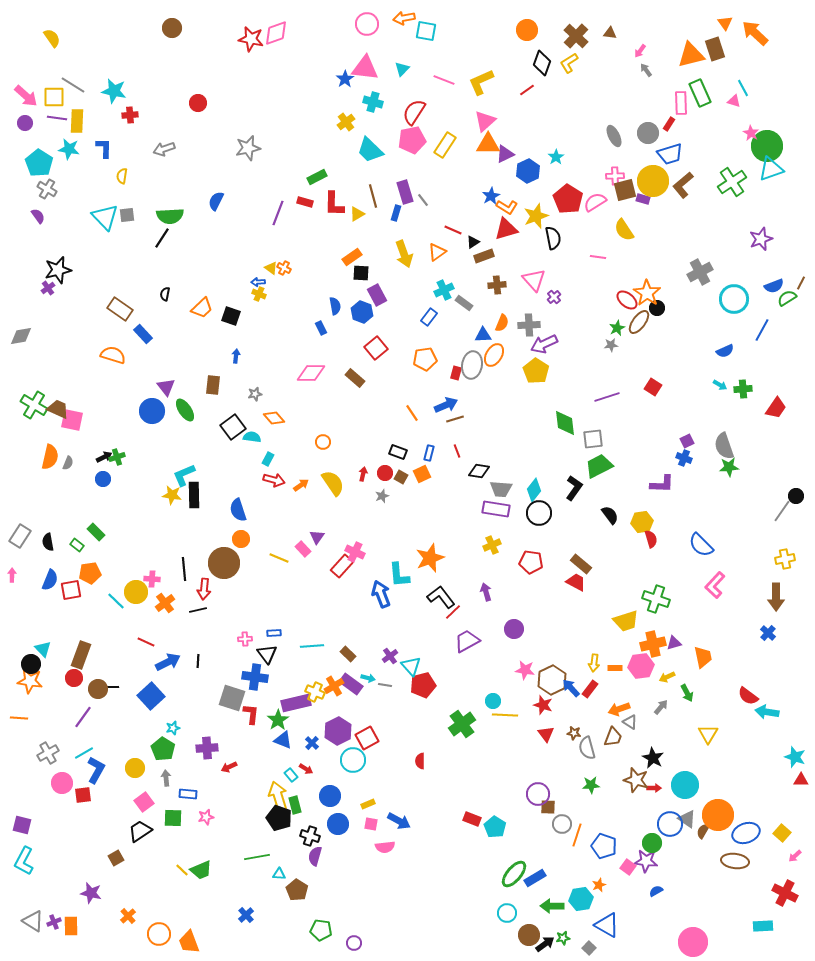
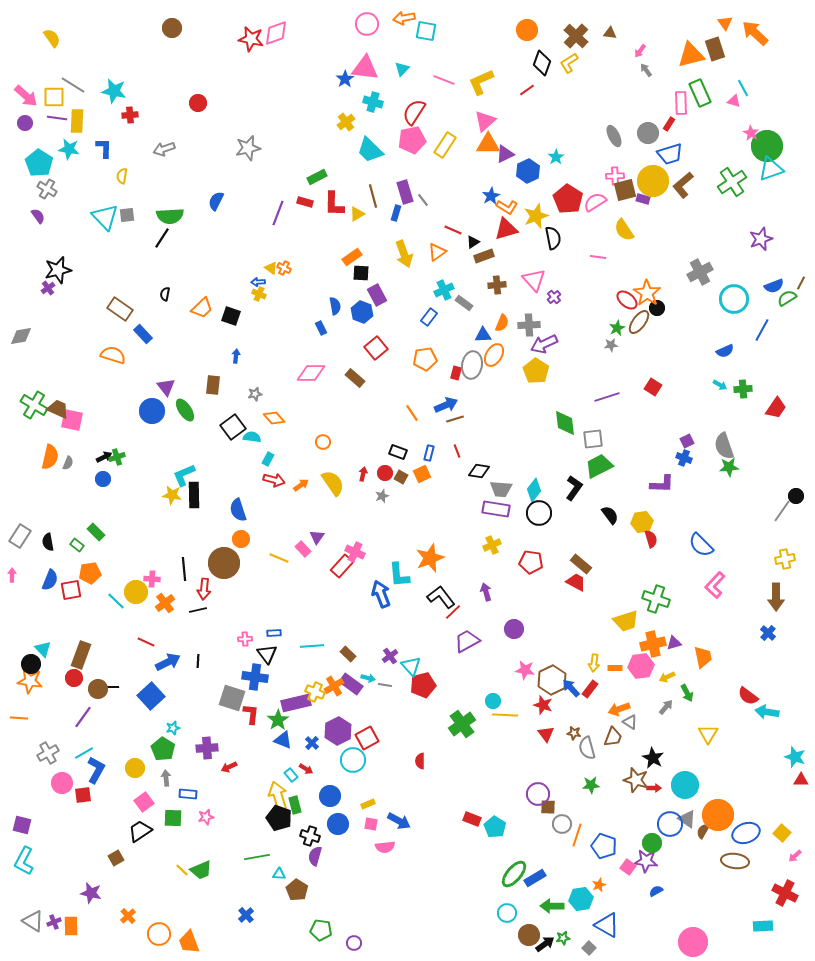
gray arrow at (661, 707): moved 5 px right
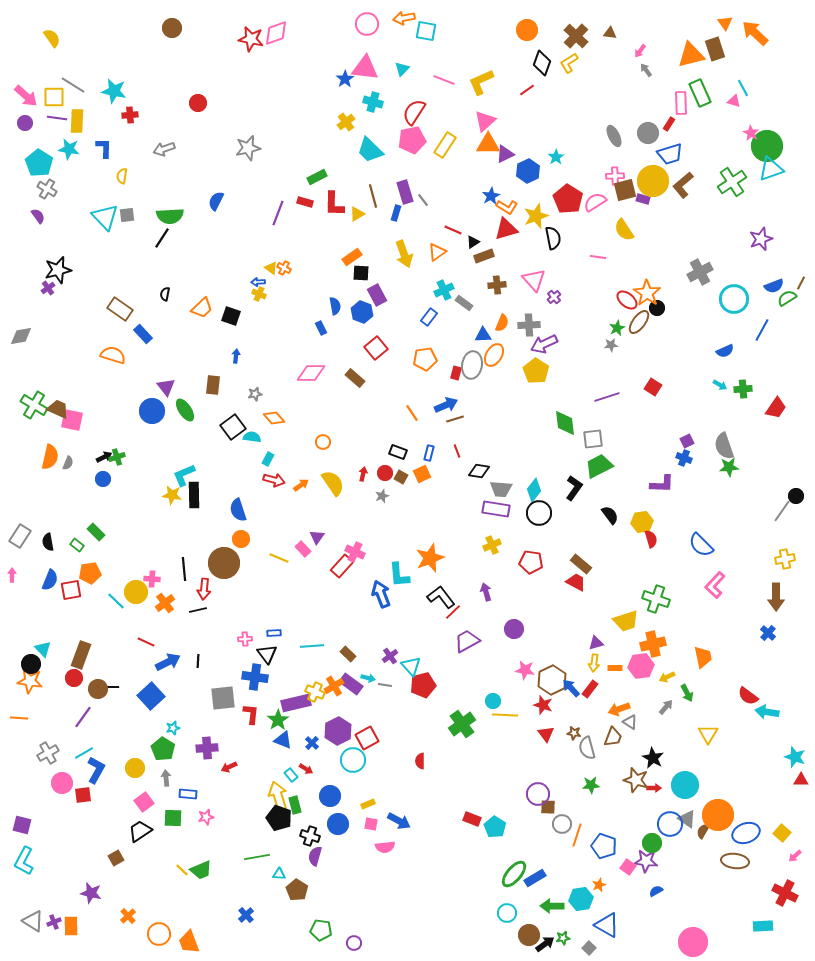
purple triangle at (674, 643): moved 78 px left
gray square at (232, 698): moved 9 px left; rotated 24 degrees counterclockwise
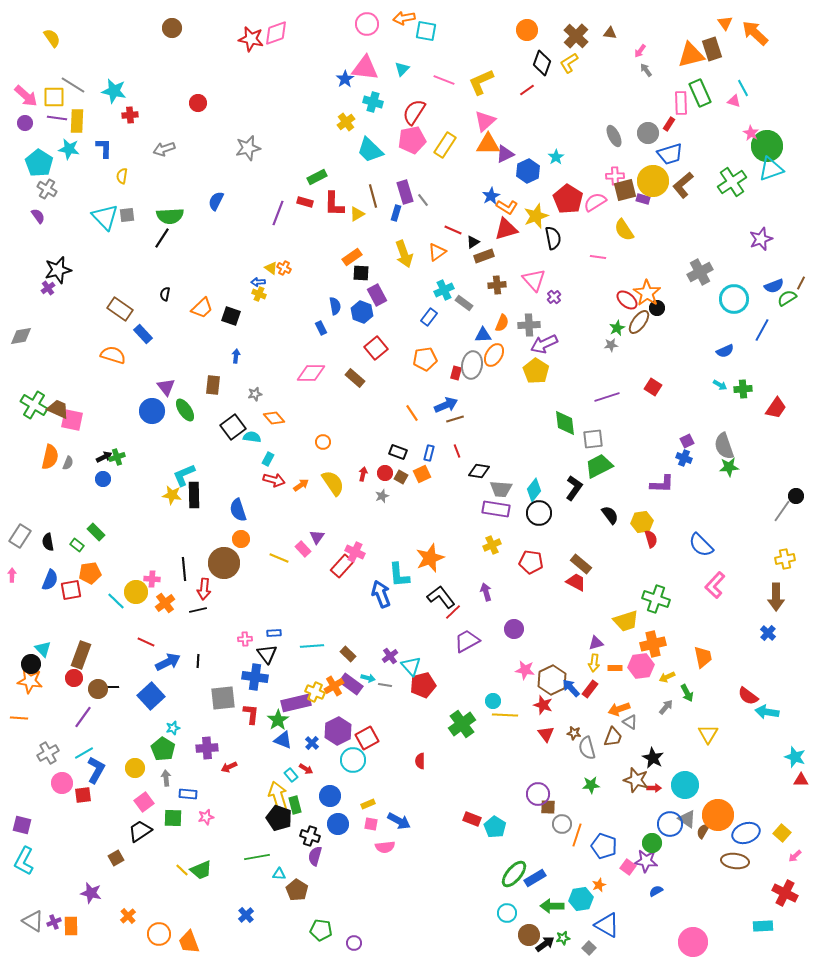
brown rectangle at (715, 49): moved 3 px left
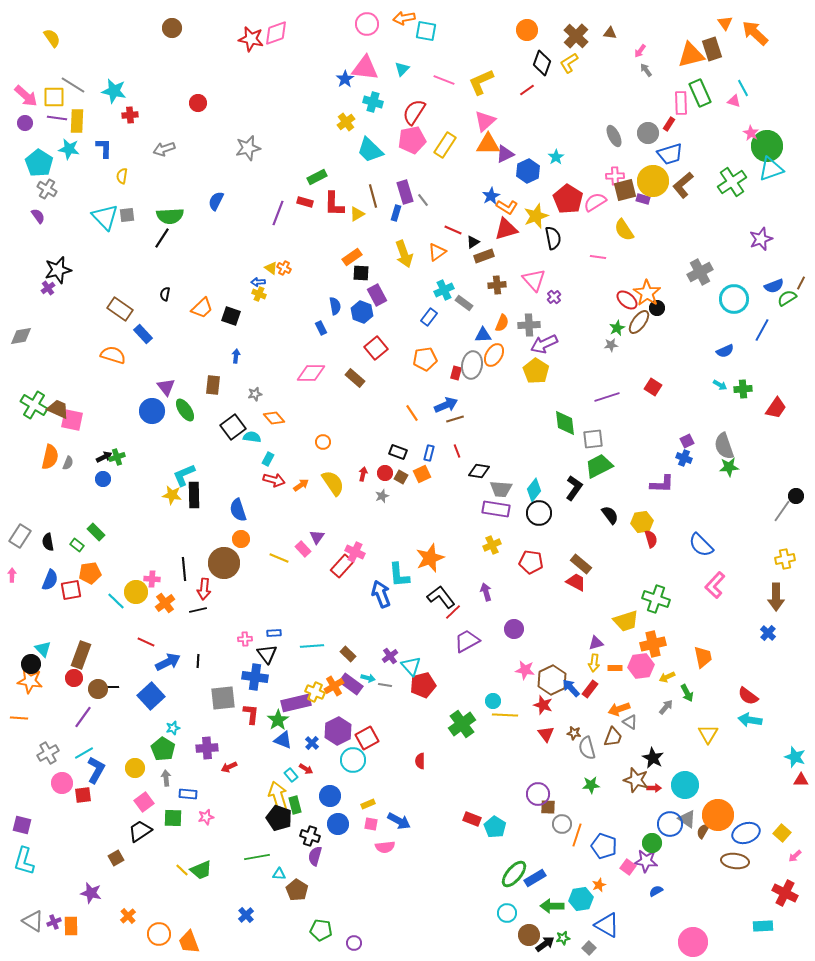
cyan arrow at (767, 712): moved 17 px left, 8 px down
cyan L-shape at (24, 861): rotated 12 degrees counterclockwise
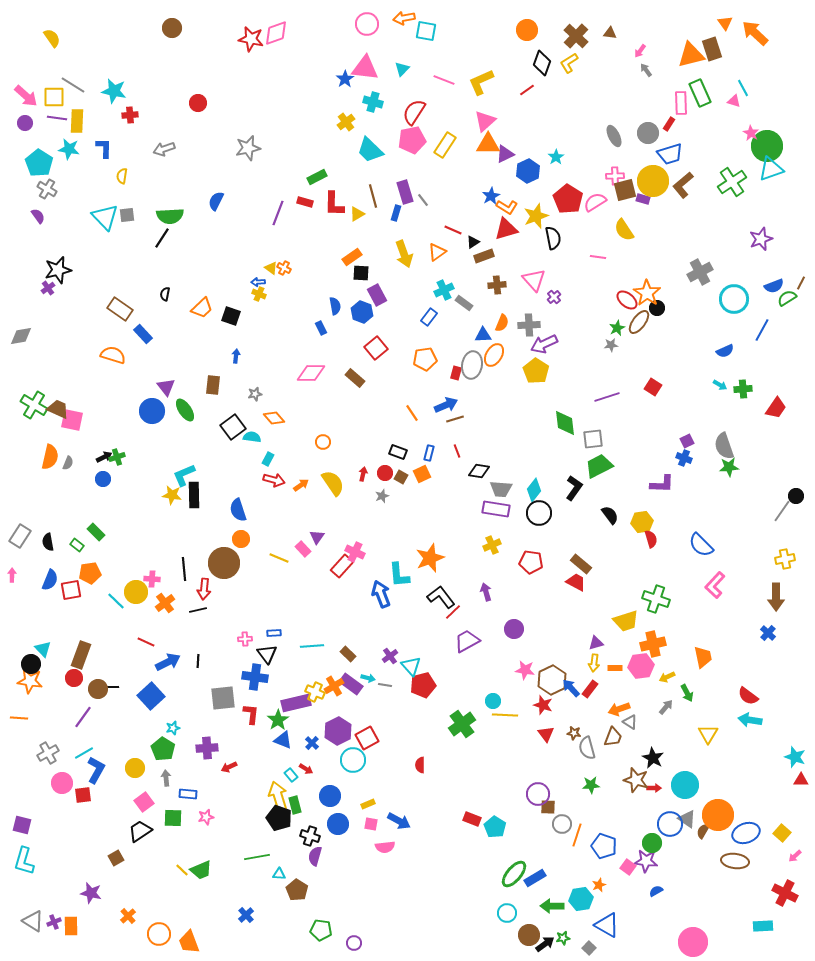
red semicircle at (420, 761): moved 4 px down
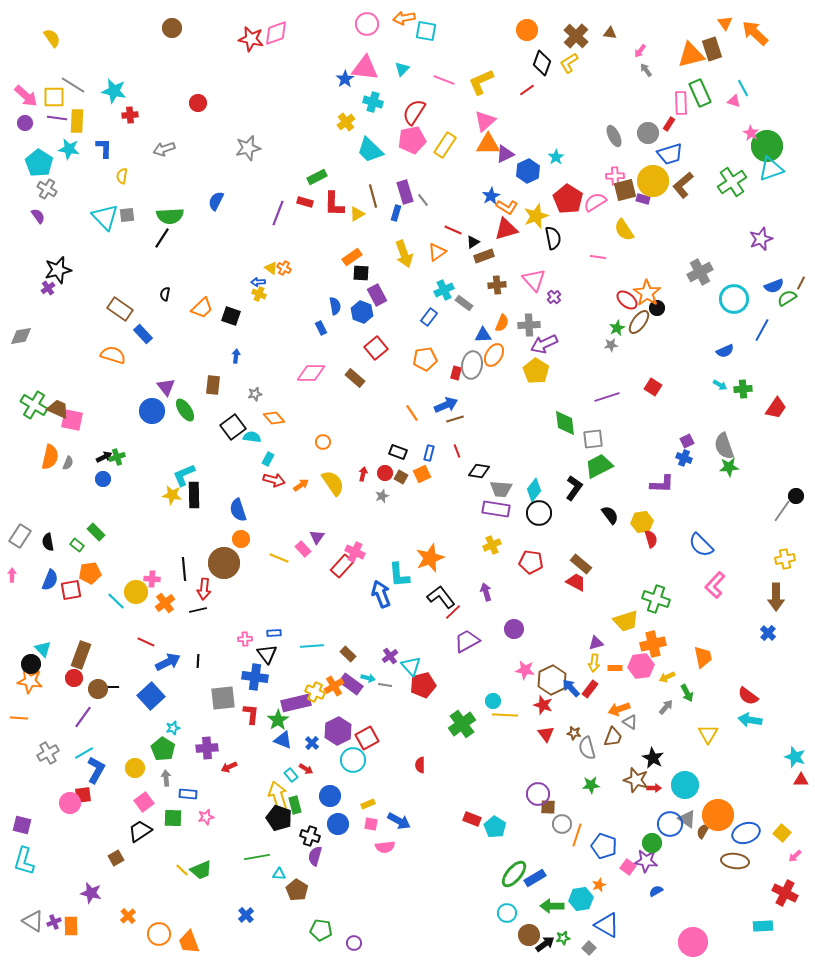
pink circle at (62, 783): moved 8 px right, 20 px down
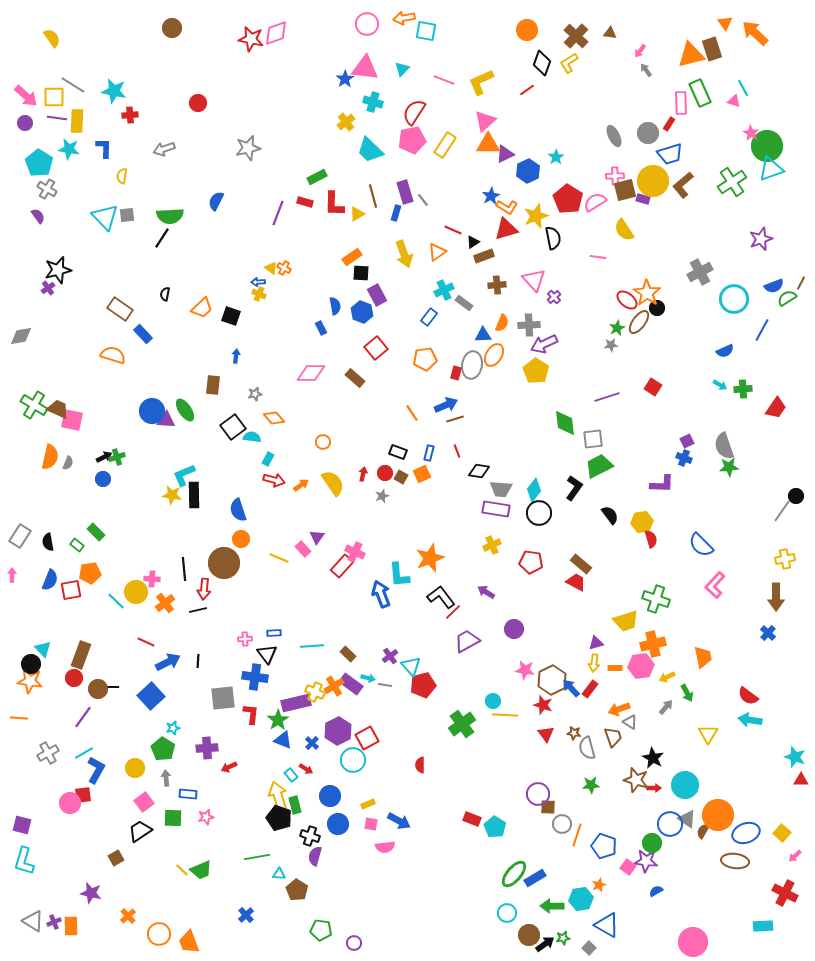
purple triangle at (166, 387): moved 33 px down; rotated 48 degrees counterclockwise
purple arrow at (486, 592): rotated 42 degrees counterclockwise
brown trapezoid at (613, 737): rotated 40 degrees counterclockwise
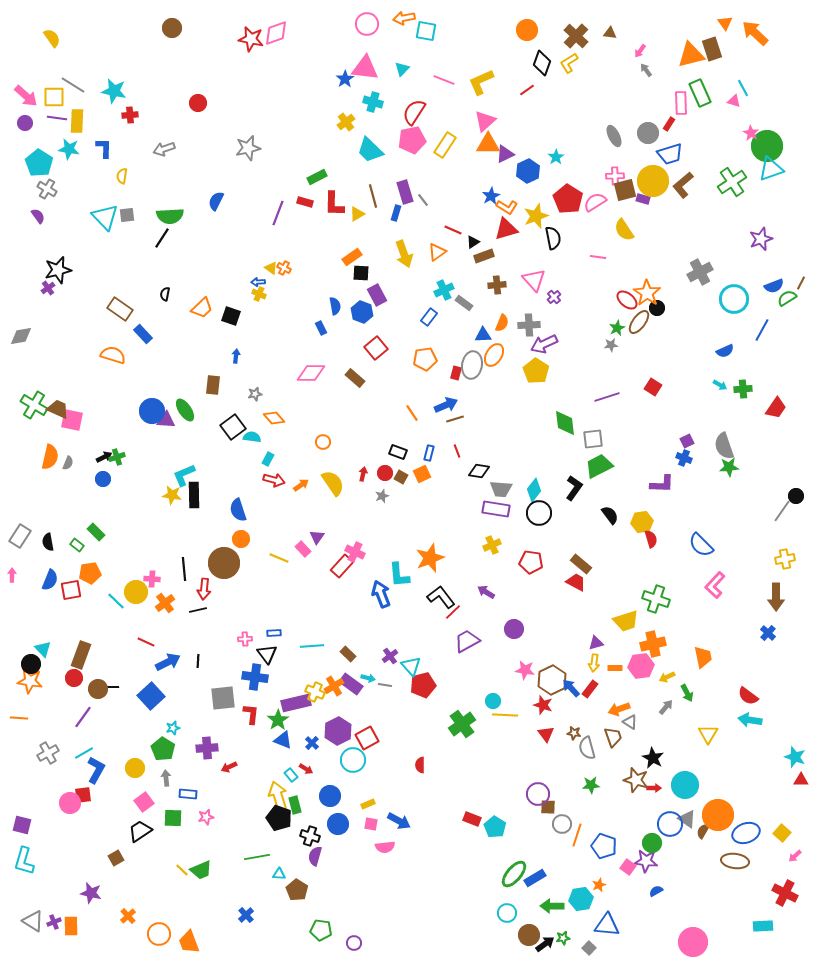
blue triangle at (607, 925): rotated 24 degrees counterclockwise
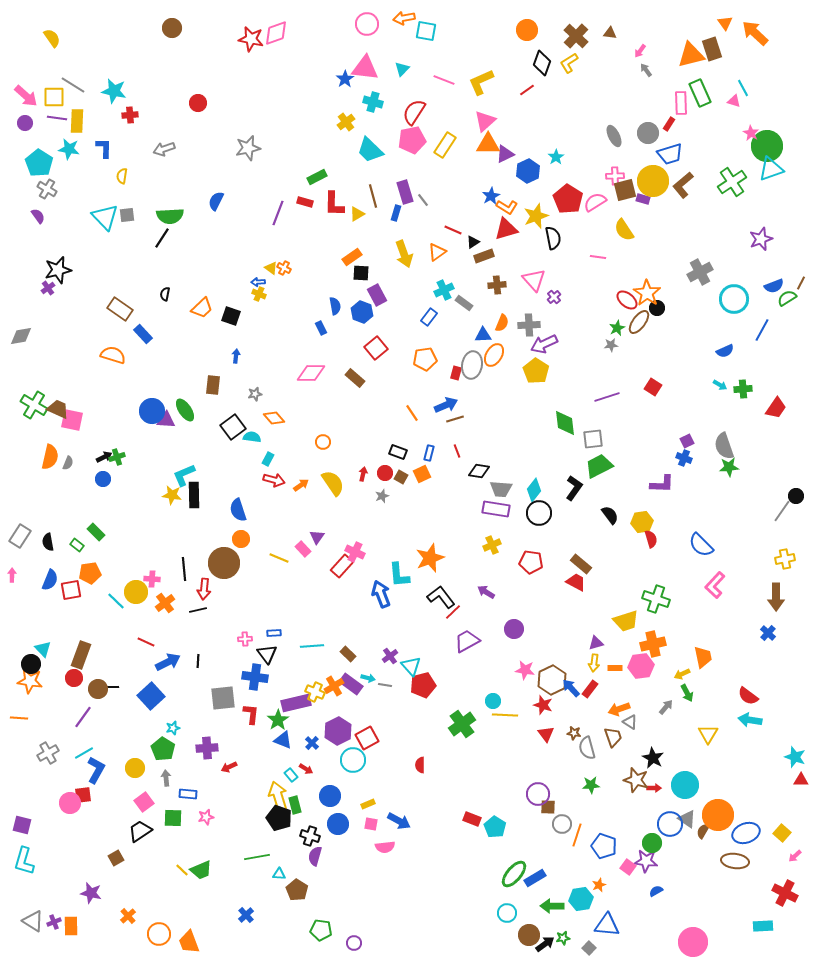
yellow arrow at (667, 677): moved 15 px right, 3 px up
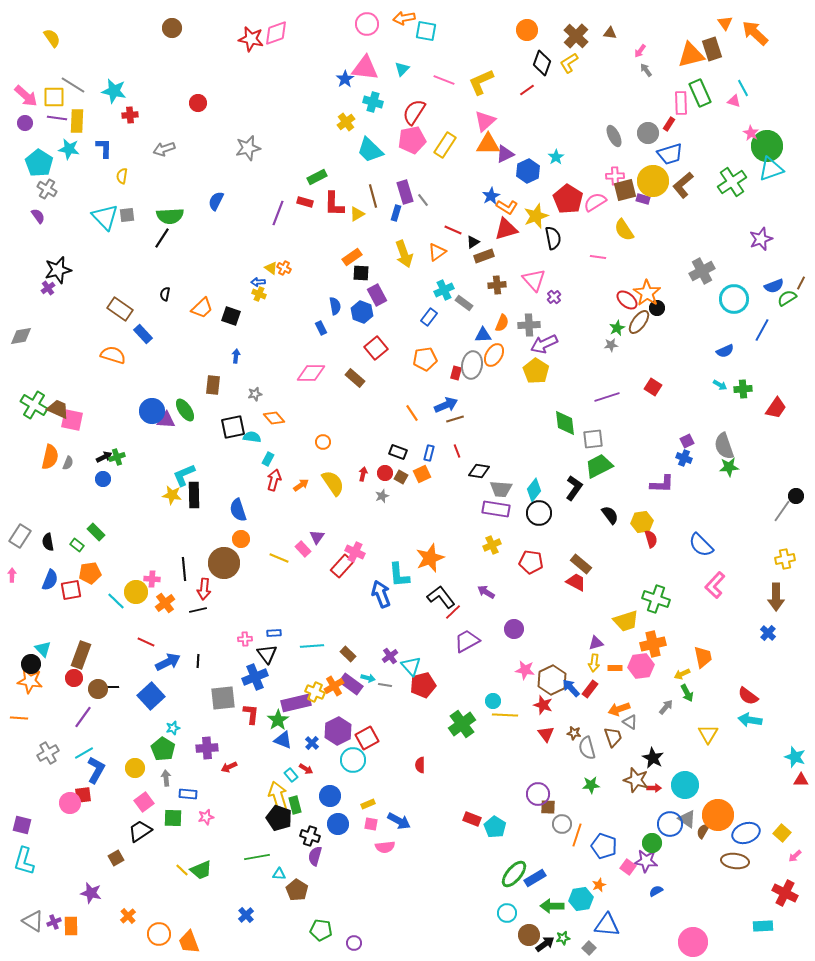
gray cross at (700, 272): moved 2 px right, 1 px up
black square at (233, 427): rotated 25 degrees clockwise
red arrow at (274, 480): rotated 90 degrees counterclockwise
blue cross at (255, 677): rotated 30 degrees counterclockwise
